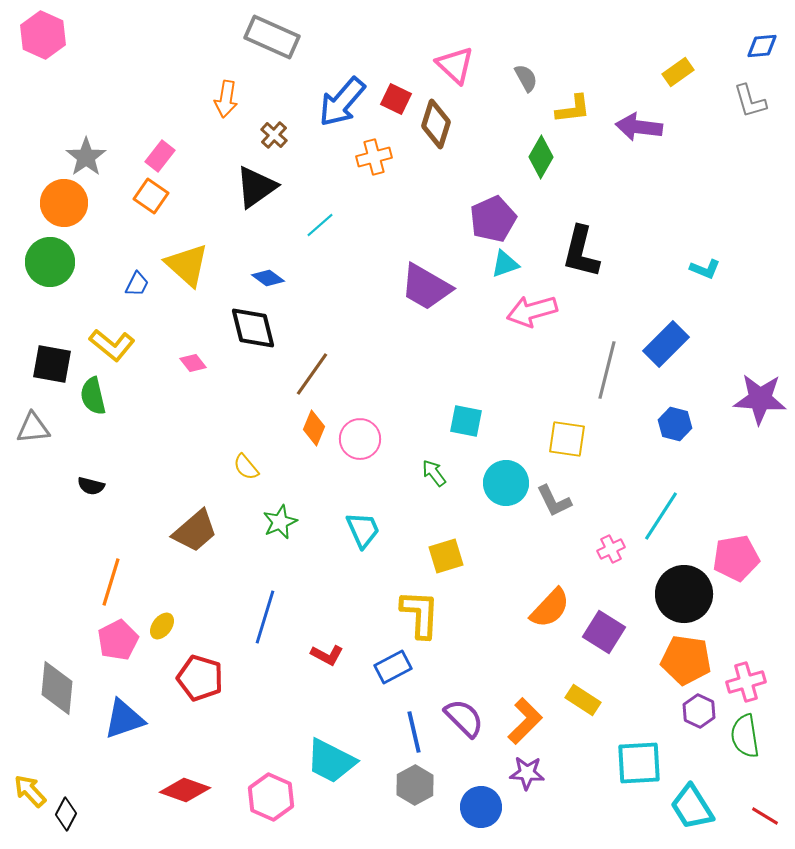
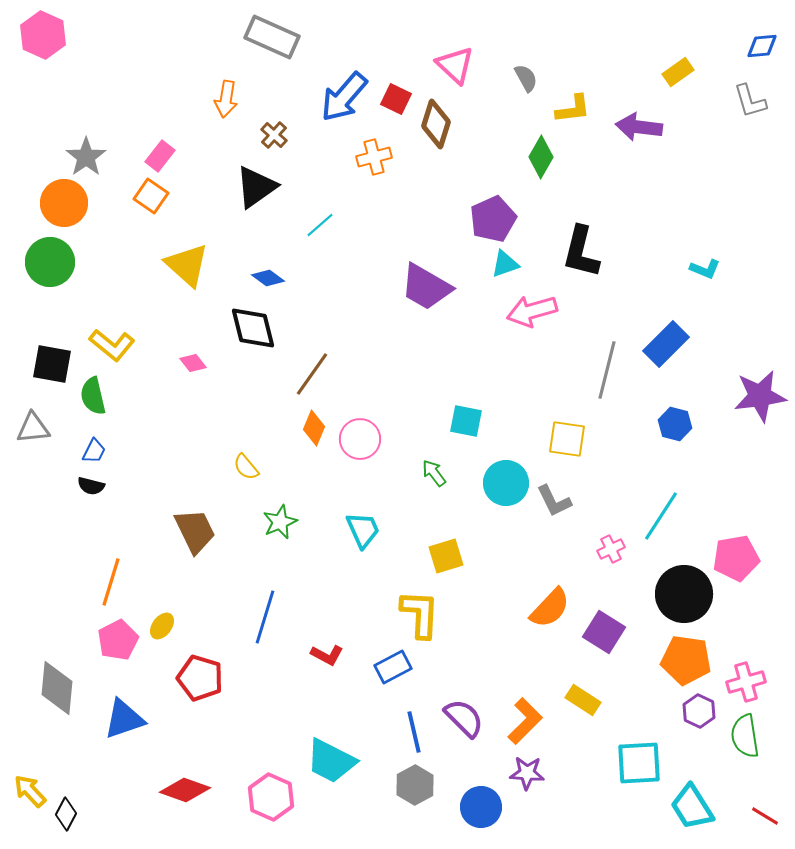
blue arrow at (342, 102): moved 2 px right, 5 px up
blue trapezoid at (137, 284): moved 43 px left, 167 px down
purple star at (760, 399): moved 3 px up; rotated 12 degrees counterclockwise
brown trapezoid at (195, 531): rotated 75 degrees counterclockwise
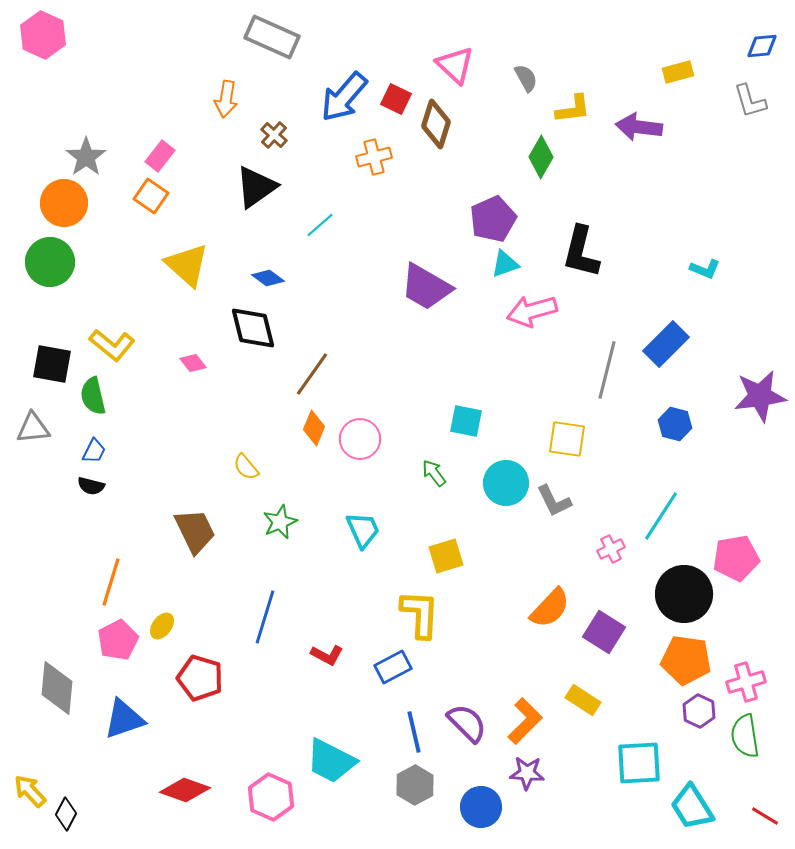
yellow rectangle at (678, 72): rotated 20 degrees clockwise
purple semicircle at (464, 718): moved 3 px right, 5 px down
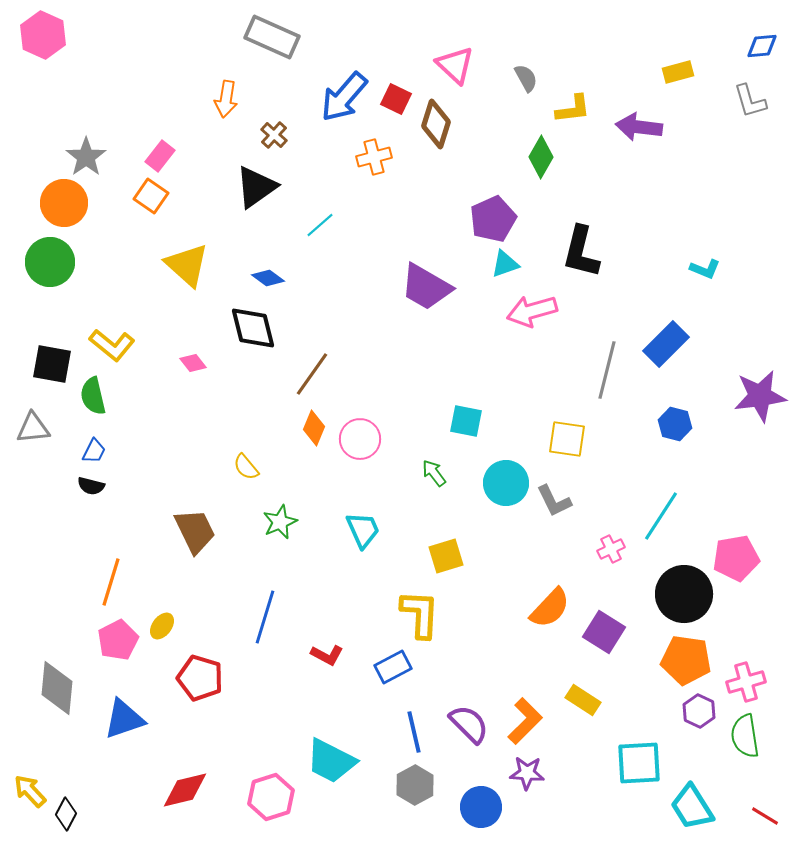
purple semicircle at (467, 723): moved 2 px right, 1 px down
red diamond at (185, 790): rotated 33 degrees counterclockwise
pink hexagon at (271, 797): rotated 18 degrees clockwise
